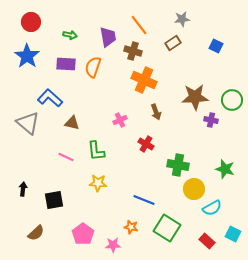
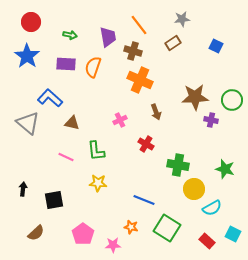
orange cross: moved 4 px left
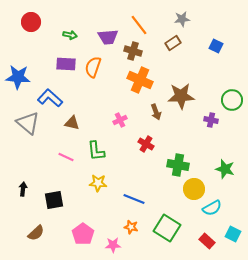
purple trapezoid: rotated 95 degrees clockwise
blue star: moved 9 px left, 21 px down; rotated 30 degrees counterclockwise
brown star: moved 14 px left, 1 px up
blue line: moved 10 px left, 1 px up
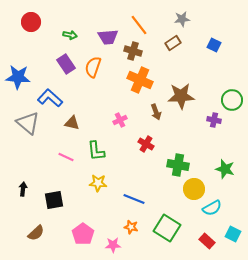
blue square: moved 2 px left, 1 px up
purple rectangle: rotated 54 degrees clockwise
purple cross: moved 3 px right
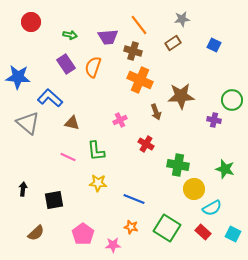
pink line: moved 2 px right
red rectangle: moved 4 px left, 9 px up
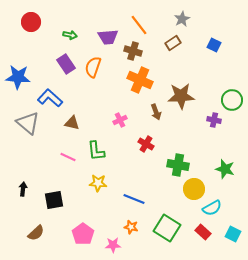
gray star: rotated 21 degrees counterclockwise
